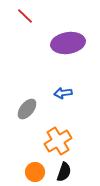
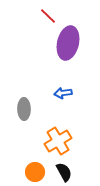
red line: moved 23 px right
purple ellipse: rotated 68 degrees counterclockwise
gray ellipse: moved 3 px left; rotated 40 degrees counterclockwise
black semicircle: rotated 48 degrees counterclockwise
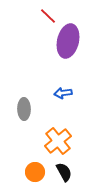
purple ellipse: moved 2 px up
orange cross: rotated 8 degrees counterclockwise
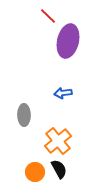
gray ellipse: moved 6 px down
black semicircle: moved 5 px left, 3 px up
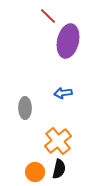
gray ellipse: moved 1 px right, 7 px up
black semicircle: rotated 42 degrees clockwise
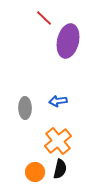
red line: moved 4 px left, 2 px down
blue arrow: moved 5 px left, 8 px down
black semicircle: moved 1 px right
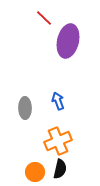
blue arrow: rotated 78 degrees clockwise
orange cross: rotated 16 degrees clockwise
